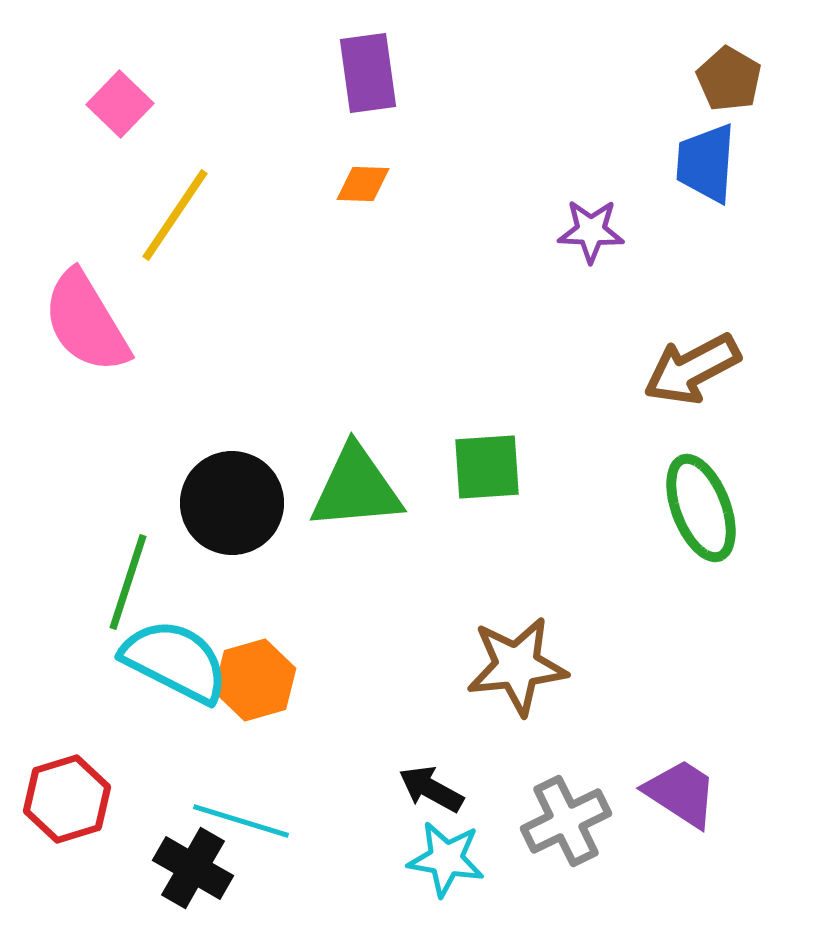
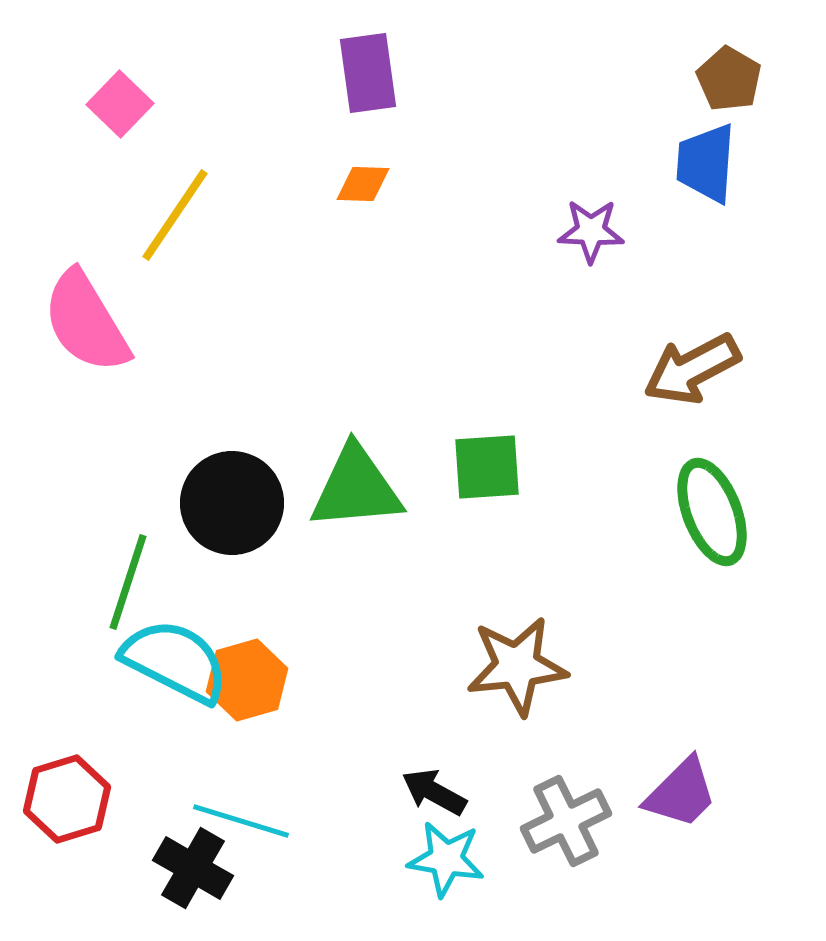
green ellipse: moved 11 px right, 4 px down
orange hexagon: moved 8 px left
black arrow: moved 3 px right, 3 px down
purple trapezoid: rotated 102 degrees clockwise
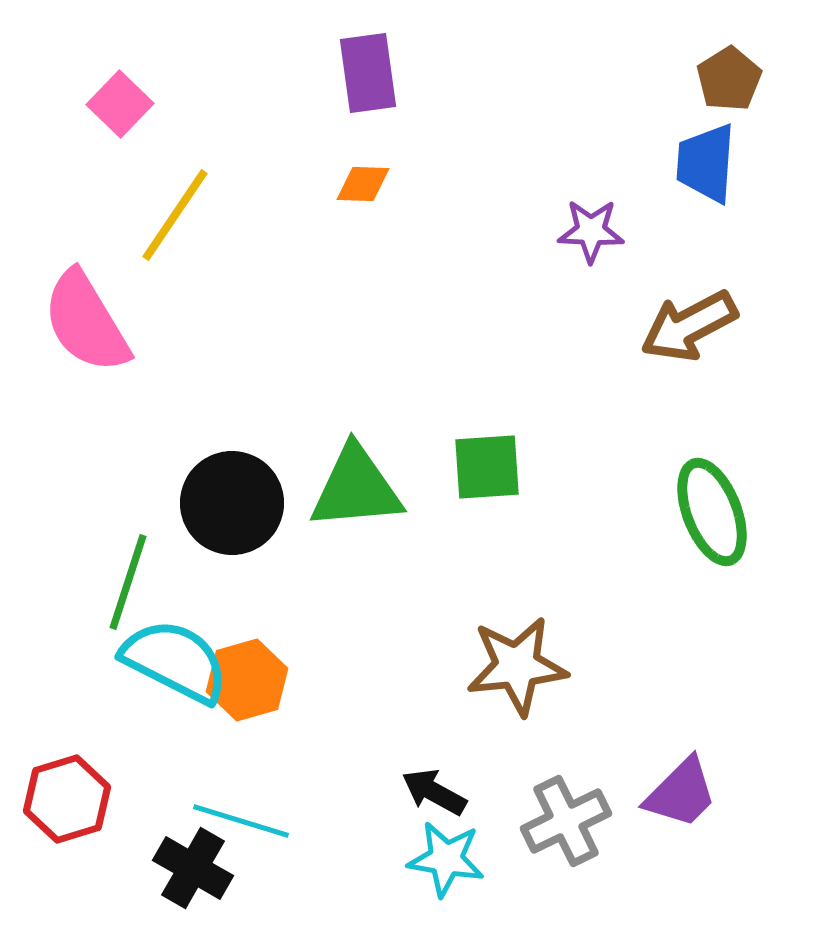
brown pentagon: rotated 10 degrees clockwise
brown arrow: moved 3 px left, 43 px up
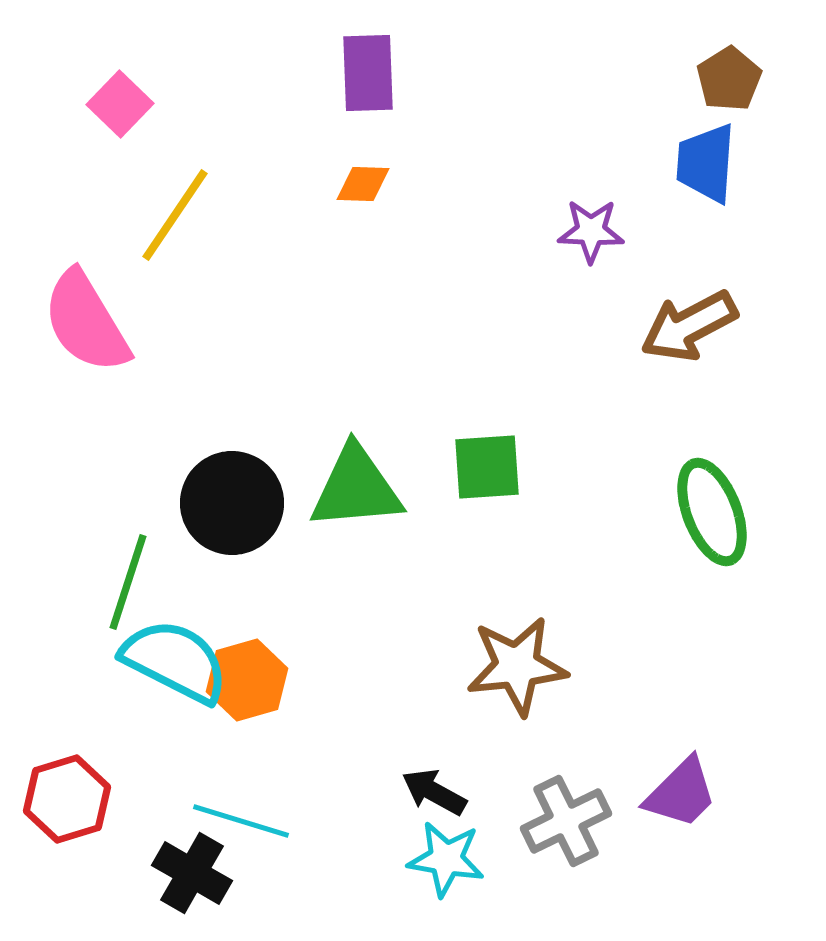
purple rectangle: rotated 6 degrees clockwise
black cross: moved 1 px left, 5 px down
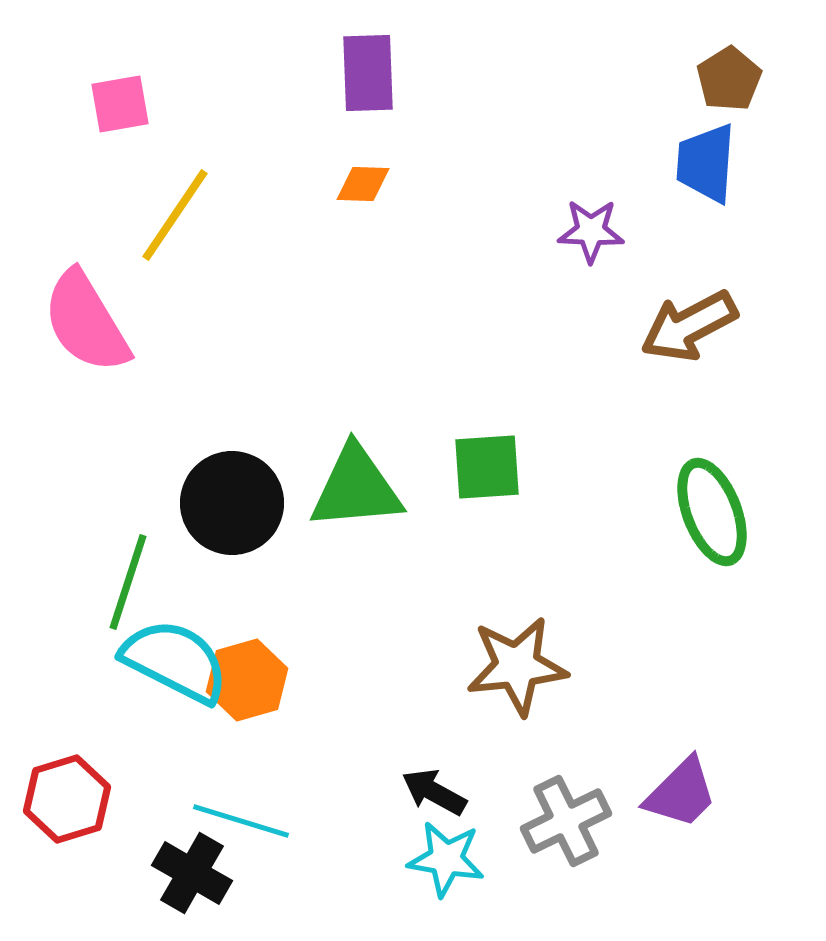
pink square: rotated 36 degrees clockwise
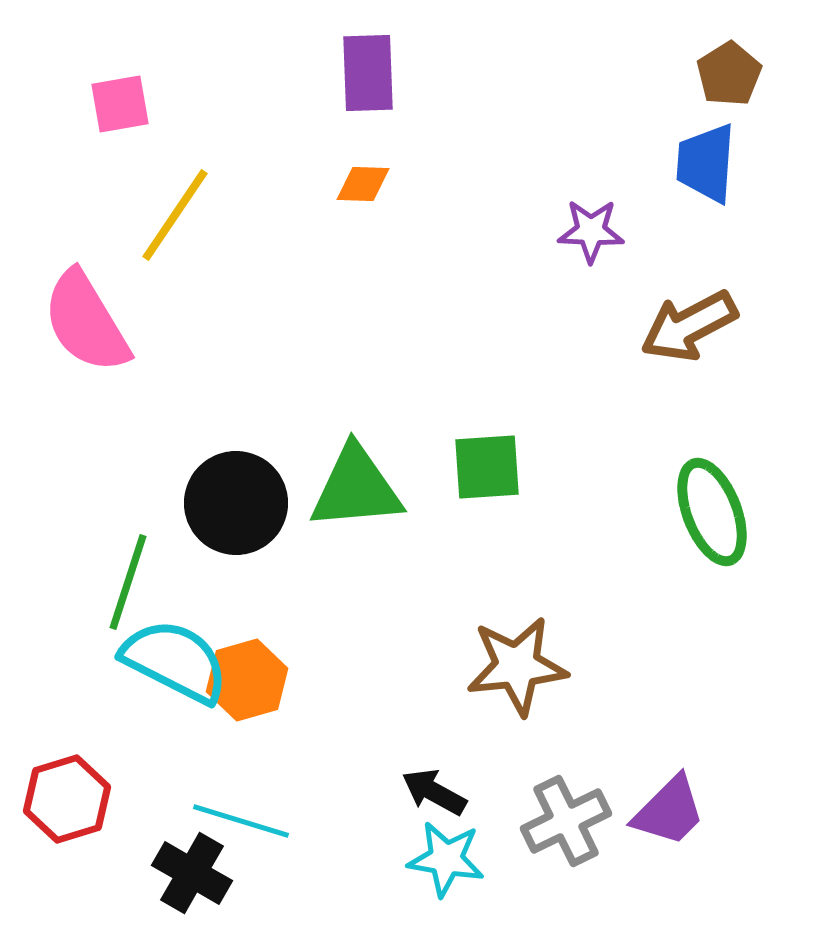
brown pentagon: moved 5 px up
black circle: moved 4 px right
purple trapezoid: moved 12 px left, 18 px down
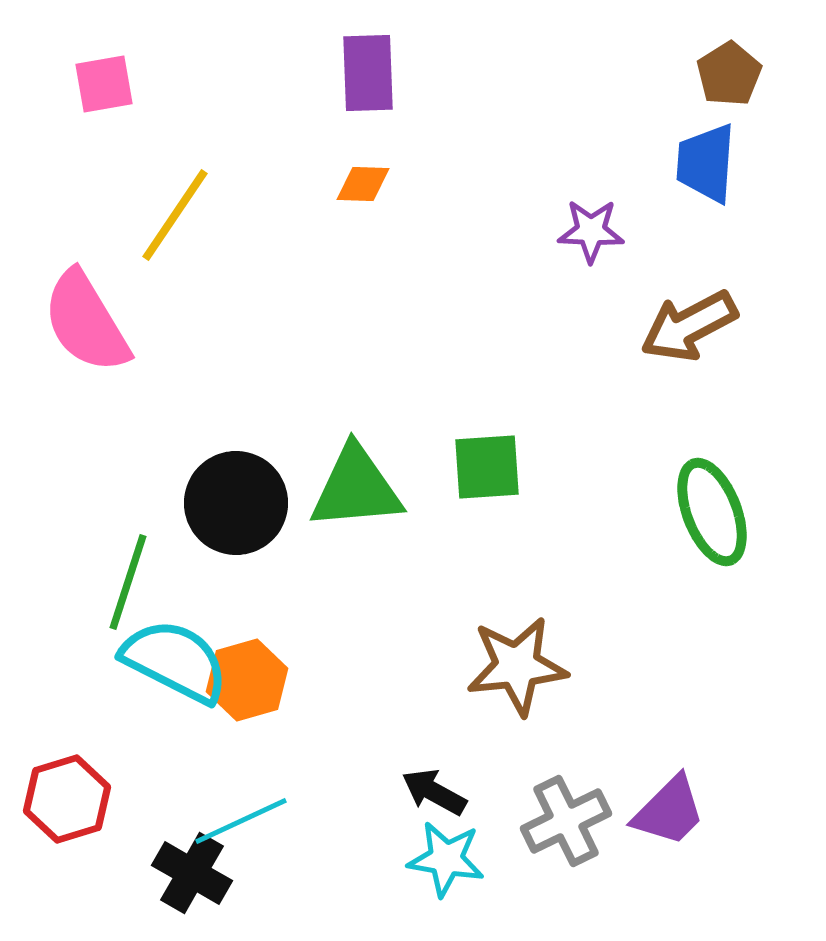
pink square: moved 16 px left, 20 px up
cyan line: rotated 42 degrees counterclockwise
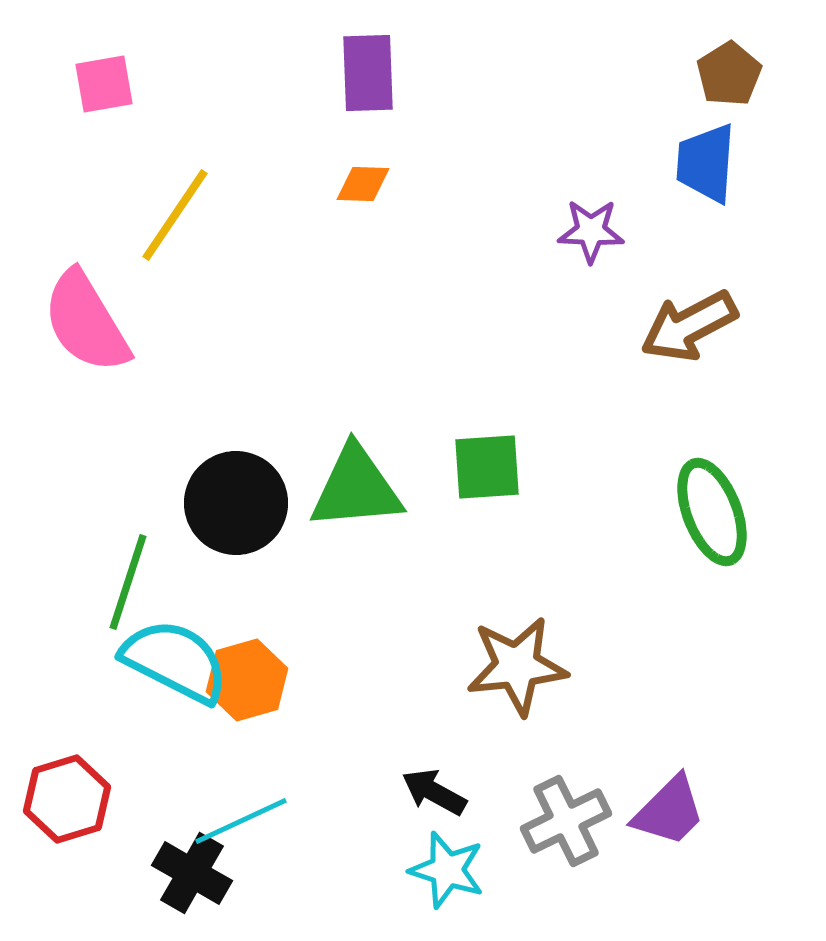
cyan star: moved 1 px right, 11 px down; rotated 8 degrees clockwise
